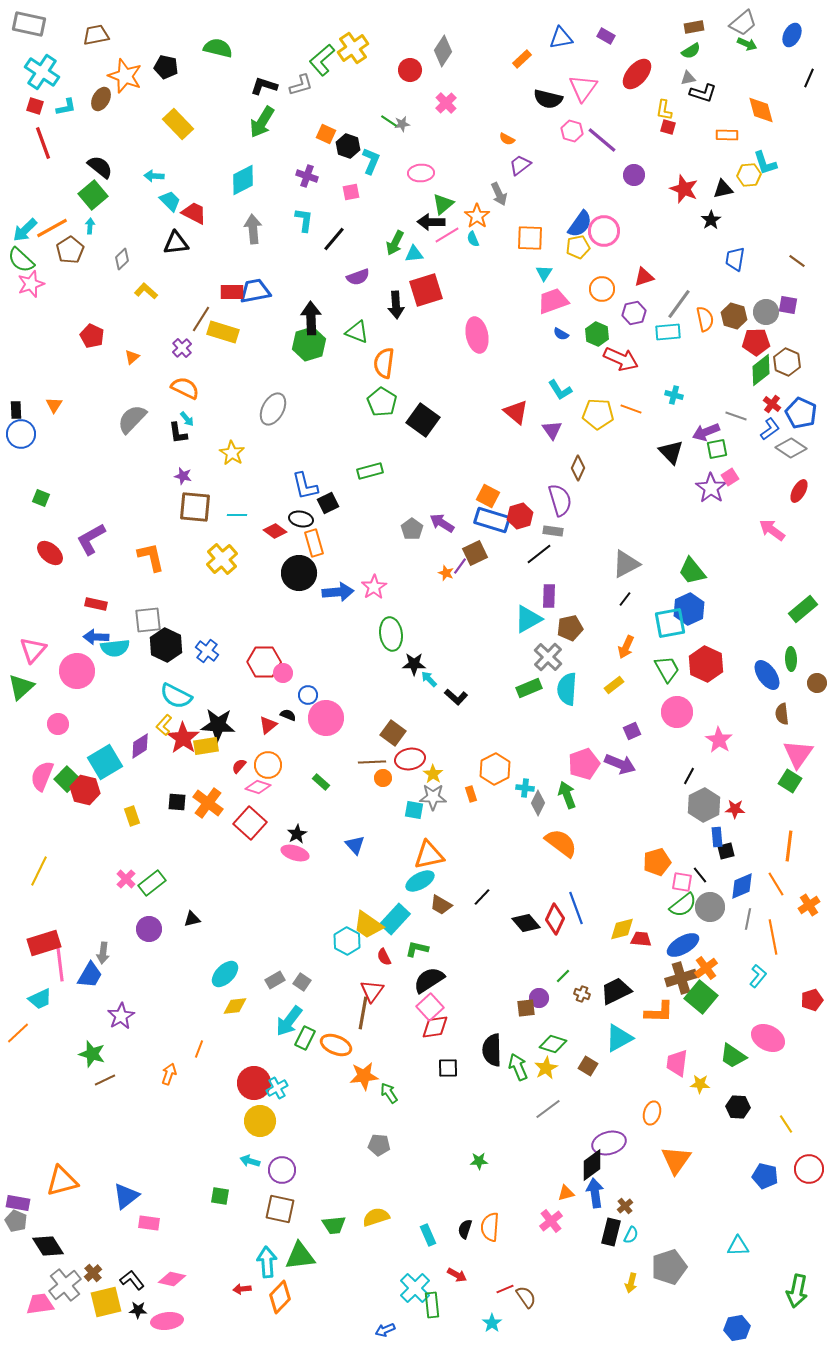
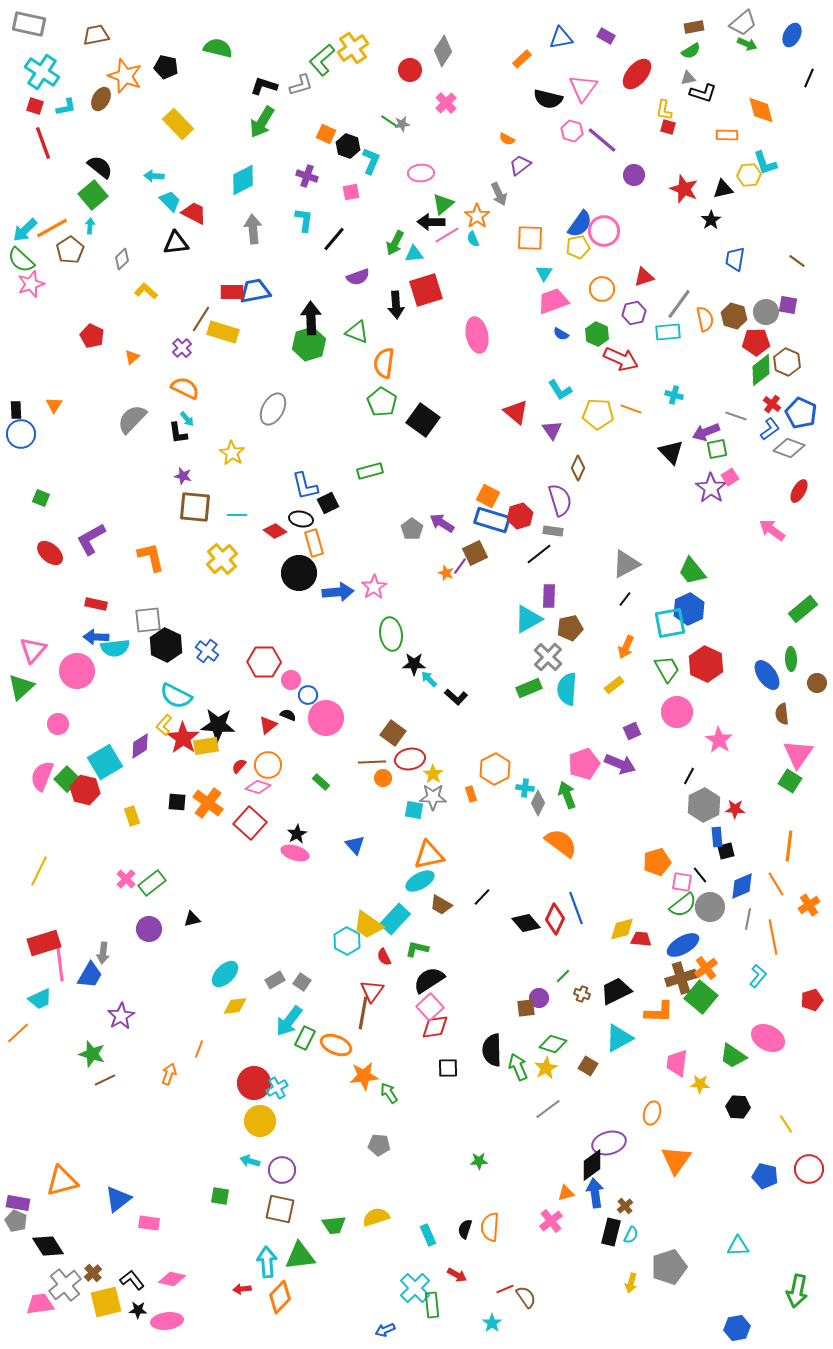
gray diamond at (791, 448): moved 2 px left; rotated 12 degrees counterclockwise
pink circle at (283, 673): moved 8 px right, 7 px down
blue triangle at (126, 1196): moved 8 px left, 3 px down
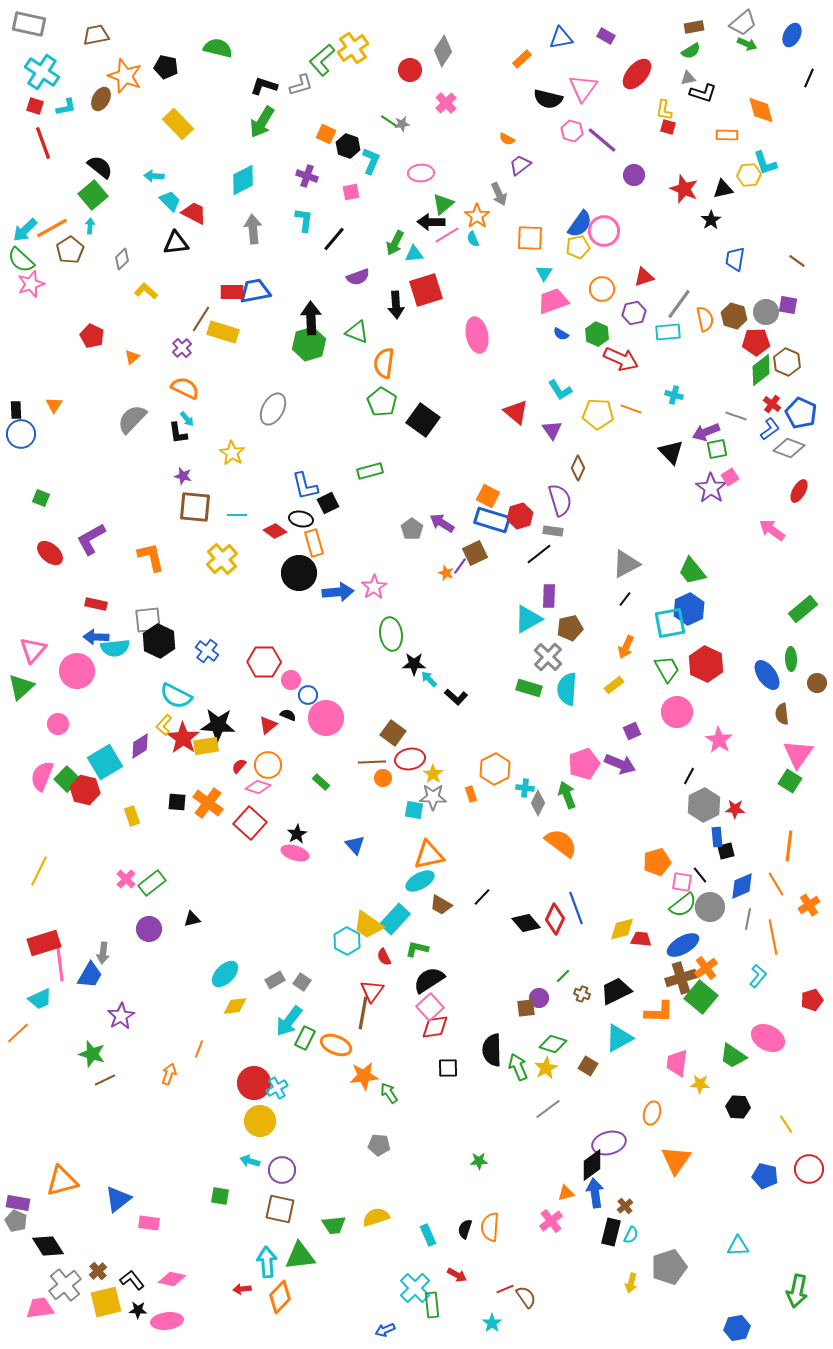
black hexagon at (166, 645): moved 7 px left, 4 px up
green rectangle at (529, 688): rotated 40 degrees clockwise
brown cross at (93, 1273): moved 5 px right, 2 px up
pink trapezoid at (40, 1304): moved 4 px down
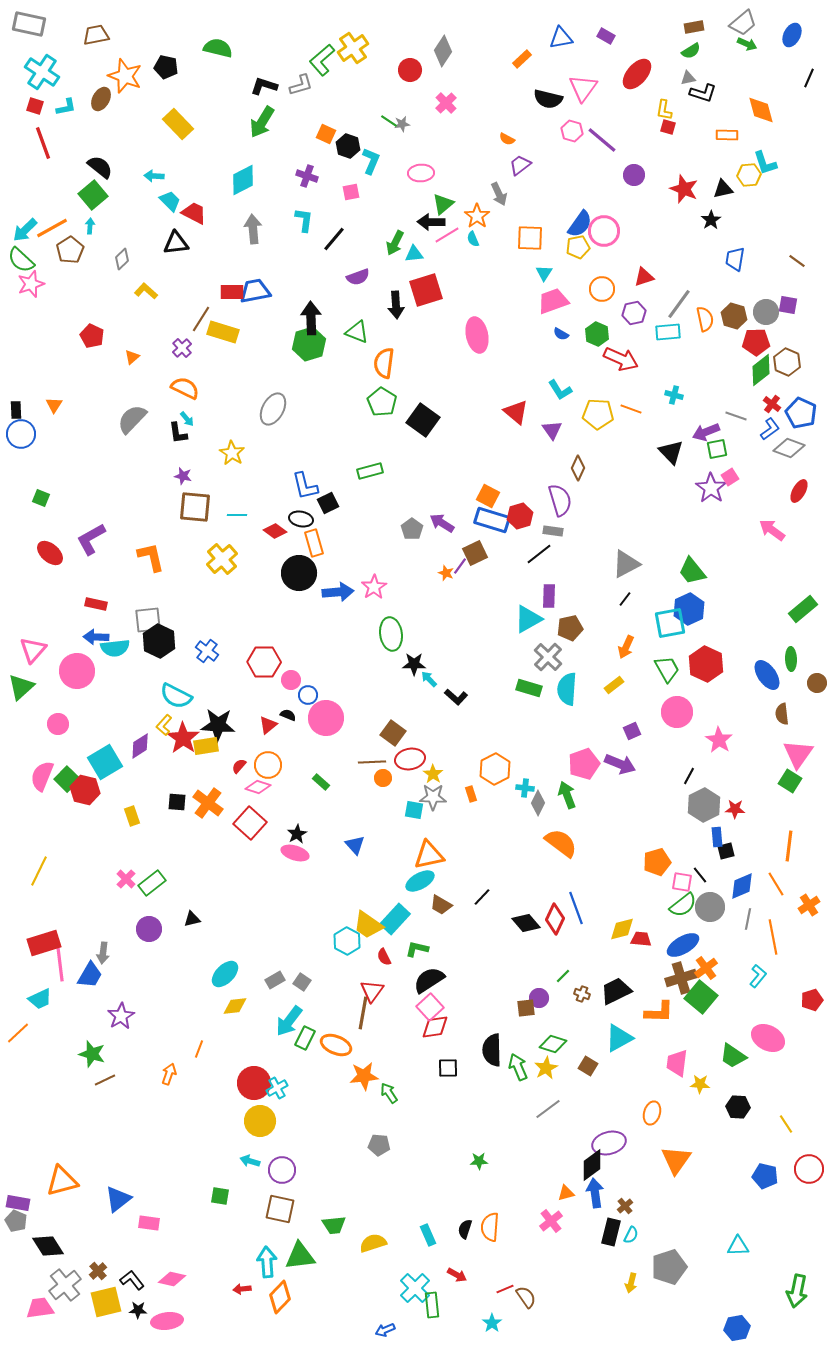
yellow semicircle at (376, 1217): moved 3 px left, 26 px down
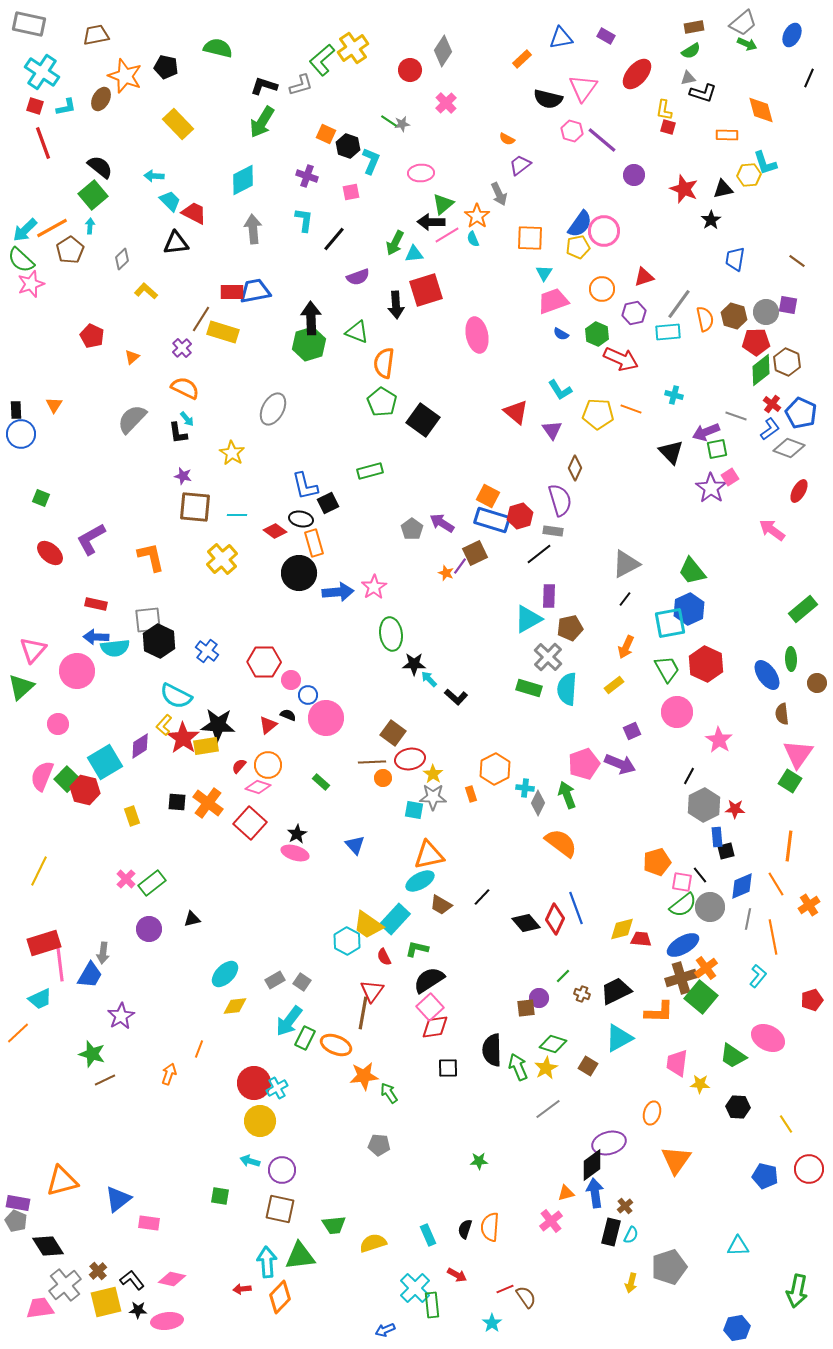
brown diamond at (578, 468): moved 3 px left
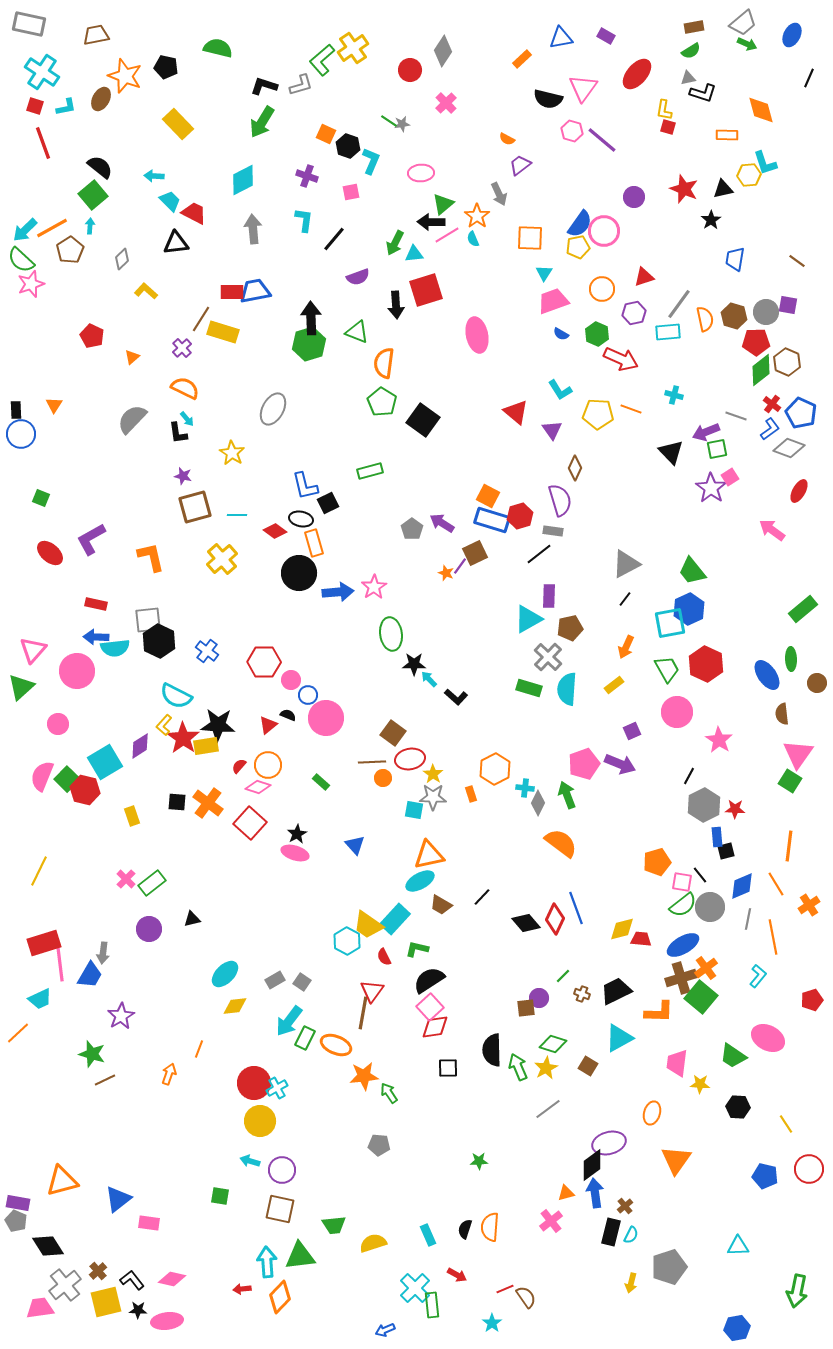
purple circle at (634, 175): moved 22 px down
brown square at (195, 507): rotated 20 degrees counterclockwise
